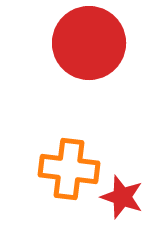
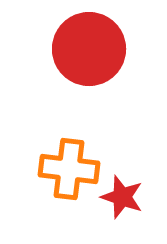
red circle: moved 6 px down
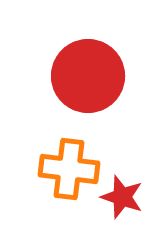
red circle: moved 1 px left, 27 px down
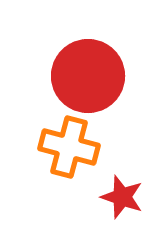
orange cross: moved 22 px up; rotated 8 degrees clockwise
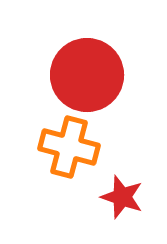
red circle: moved 1 px left, 1 px up
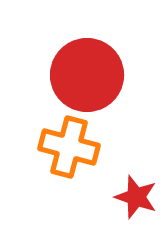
red star: moved 14 px right
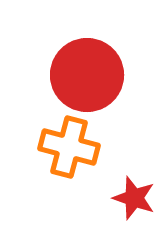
red star: moved 2 px left, 1 px down
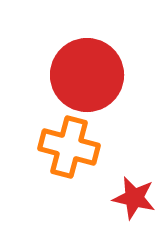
red star: rotated 6 degrees counterclockwise
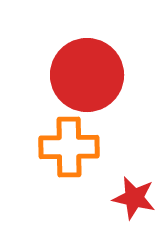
orange cross: rotated 16 degrees counterclockwise
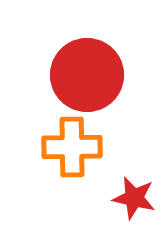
orange cross: moved 3 px right
